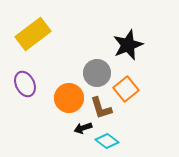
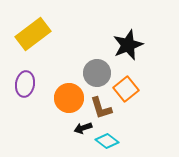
purple ellipse: rotated 35 degrees clockwise
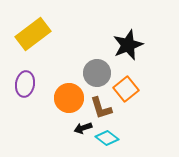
cyan diamond: moved 3 px up
